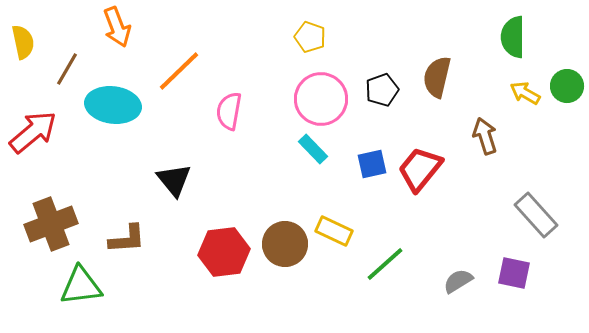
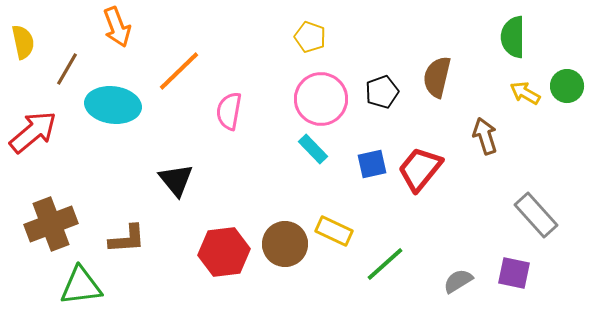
black pentagon: moved 2 px down
black triangle: moved 2 px right
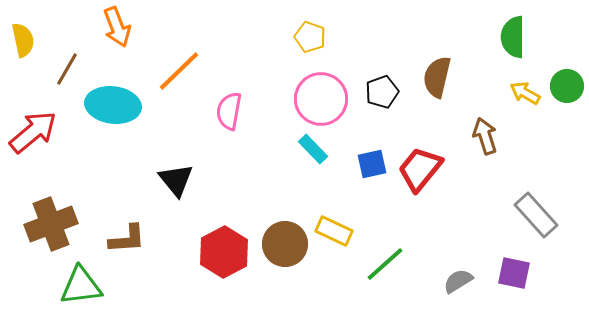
yellow semicircle: moved 2 px up
red hexagon: rotated 21 degrees counterclockwise
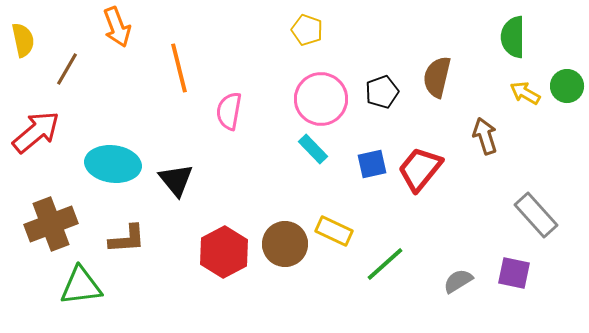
yellow pentagon: moved 3 px left, 7 px up
orange line: moved 3 px up; rotated 60 degrees counterclockwise
cyan ellipse: moved 59 px down
red arrow: moved 3 px right
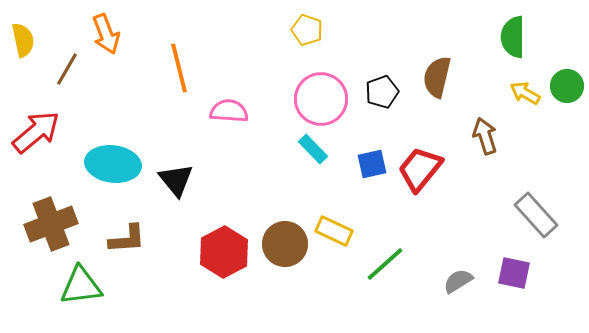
orange arrow: moved 11 px left, 7 px down
pink semicircle: rotated 84 degrees clockwise
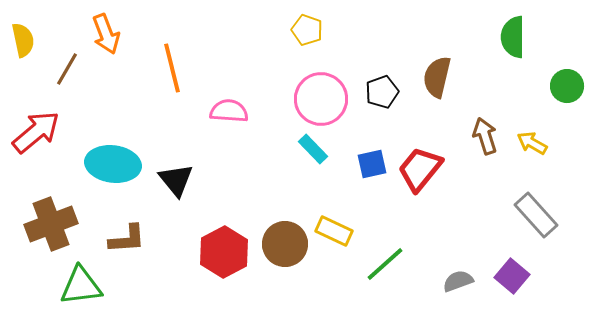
orange line: moved 7 px left
yellow arrow: moved 7 px right, 50 px down
purple square: moved 2 px left, 3 px down; rotated 28 degrees clockwise
gray semicircle: rotated 12 degrees clockwise
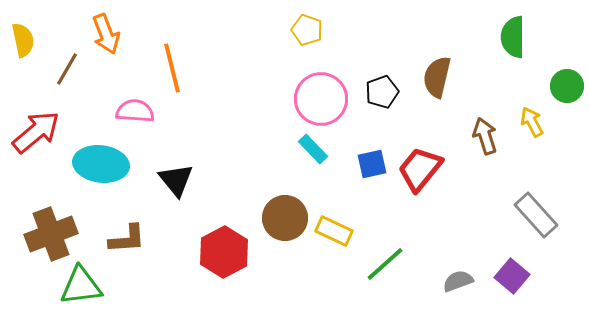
pink semicircle: moved 94 px left
yellow arrow: moved 21 px up; rotated 32 degrees clockwise
cyan ellipse: moved 12 px left
brown cross: moved 10 px down
brown circle: moved 26 px up
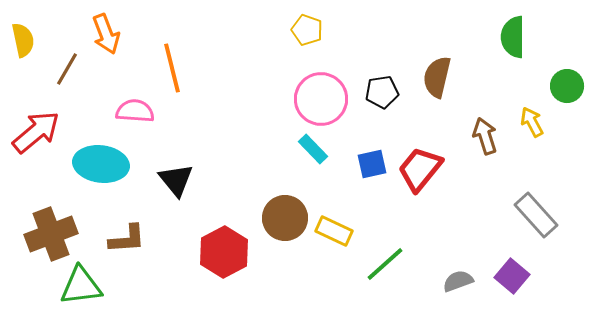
black pentagon: rotated 12 degrees clockwise
